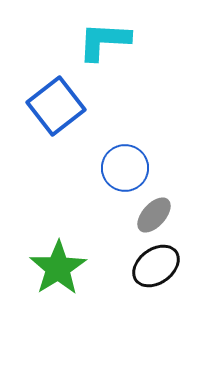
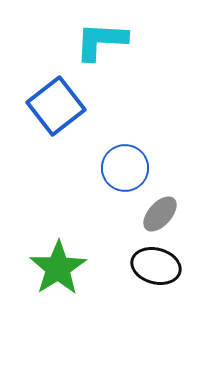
cyan L-shape: moved 3 px left
gray ellipse: moved 6 px right, 1 px up
black ellipse: rotated 51 degrees clockwise
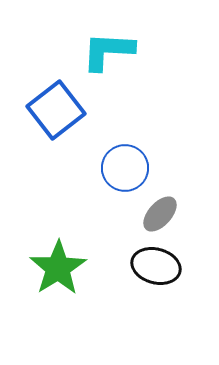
cyan L-shape: moved 7 px right, 10 px down
blue square: moved 4 px down
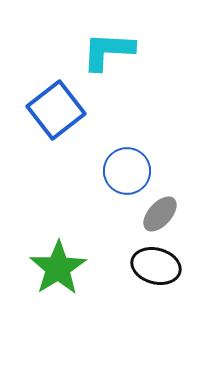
blue circle: moved 2 px right, 3 px down
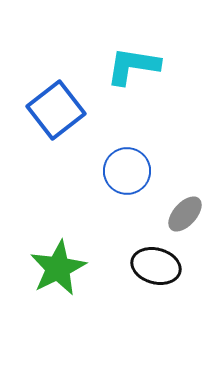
cyan L-shape: moved 25 px right, 15 px down; rotated 6 degrees clockwise
gray ellipse: moved 25 px right
green star: rotated 6 degrees clockwise
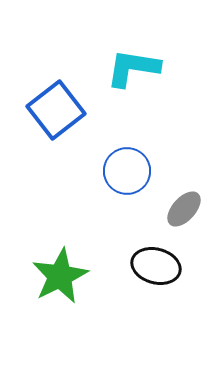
cyan L-shape: moved 2 px down
gray ellipse: moved 1 px left, 5 px up
green star: moved 2 px right, 8 px down
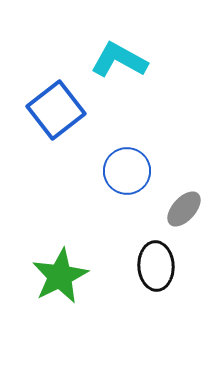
cyan L-shape: moved 14 px left, 8 px up; rotated 20 degrees clockwise
black ellipse: rotated 72 degrees clockwise
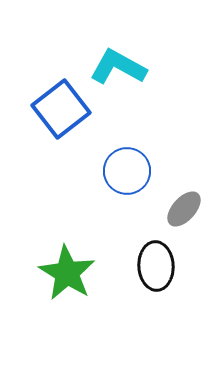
cyan L-shape: moved 1 px left, 7 px down
blue square: moved 5 px right, 1 px up
green star: moved 7 px right, 3 px up; rotated 14 degrees counterclockwise
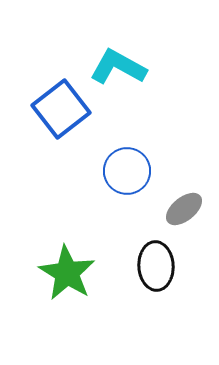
gray ellipse: rotated 9 degrees clockwise
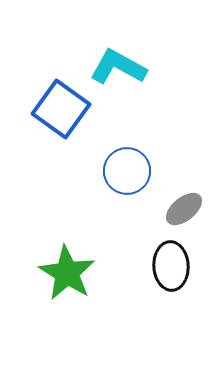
blue square: rotated 16 degrees counterclockwise
black ellipse: moved 15 px right
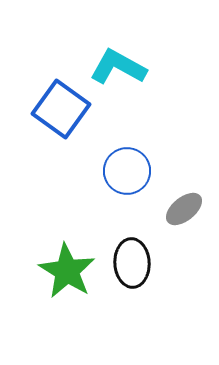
black ellipse: moved 39 px left, 3 px up
green star: moved 2 px up
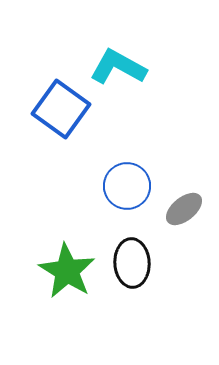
blue circle: moved 15 px down
